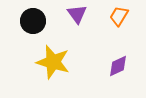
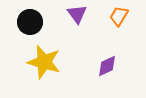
black circle: moved 3 px left, 1 px down
yellow star: moved 9 px left
purple diamond: moved 11 px left
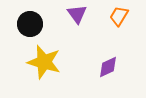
black circle: moved 2 px down
purple diamond: moved 1 px right, 1 px down
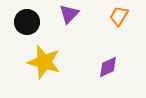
purple triangle: moved 8 px left; rotated 20 degrees clockwise
black circle: moved 3 px left, 2 px up
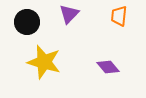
orange trapezoid: rotated 25 degrees counterclockwise
purple diamond: rotated 75 degrees clockwise
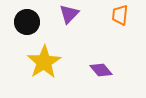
orange trapezoid: moved 1 px right, 1 px up
yellow star: rotated 24 degrees clockwise
purple diamond: moved 7 px left, 3 px down
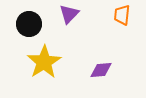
orange trapezoid: moved 2 px right
black circle: moved 2 px right, 2 px down
purple diamond: rotated 55 degrees counterclockwise
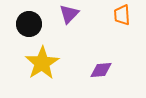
orange trapezoid: rotated 10 degrees counterclockwise
yellow star: moved 2 px left, 1 px down
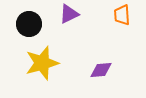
purple triangle: rotated 20 degrees clockwise
yellow star: rotated 16 degrees clockwise
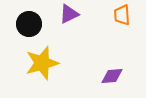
purple diamond: moved 11 px right, 6 px down
